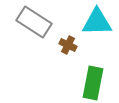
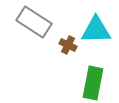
cyan triangle: moved 1 px left, 8 px down
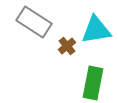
cyan triangle: rotated 8 degrees counterclockwise
brown cross: moved 1 px left, 1 px down; rotated 24 degrees clockwise
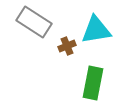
brown cross: rotated 18 degrees clockwise
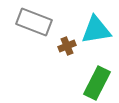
gray rectangle: rotated 12 degrees counterclockwise
green rectangle: moved 4 px right; rotated 16 degrees clockwise
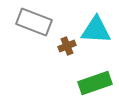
cyan triangle: rotated 12 degrees clockwise
green rectangle: moved 2 px left; rotated 44 degrees clockwise
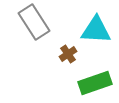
gray rectangle: rotated 36 degrees clockwise
brown cross: moved 1 px right, 8 px down; rotated 12 degrees counterclockwise
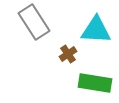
green rectangle: rotated 28 degrees clockwise
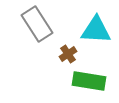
gray rectangle: moved 3 px right, 2 px down
green rectangle: moved 6 px left, 2 px up
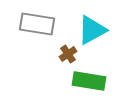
gray rectangle: rotated 48 degrees counterclockwise
cyan triangle: moved 4 px left; rotated 32 degrees counterclockwise
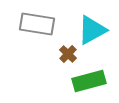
brown cross: rotated 12 degrees counterclockwise
green rectangle: rotated 24 degrees counterclockwise
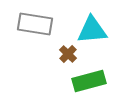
gray rectangle: moved 2 px left
cyan triangle: rotated 24 degrees clockwise
